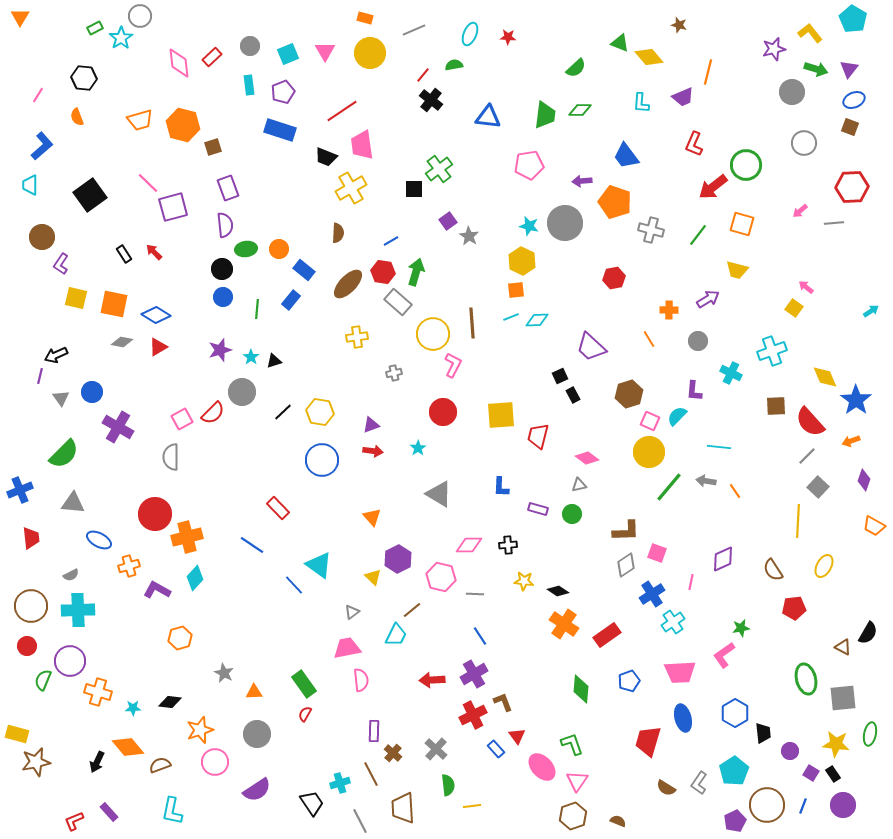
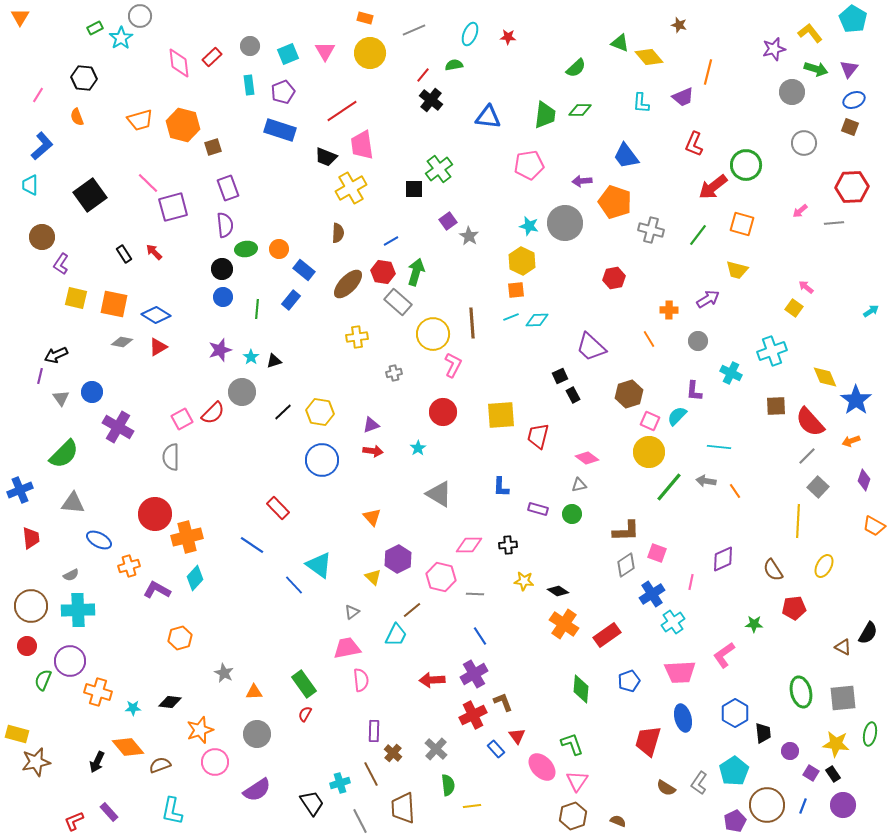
green star at (741, 628): moved 13 px right, 4 px up; rotated 12 degrees clockwise
green ellipse at (806, 679): moved 5 px left, 13 px down
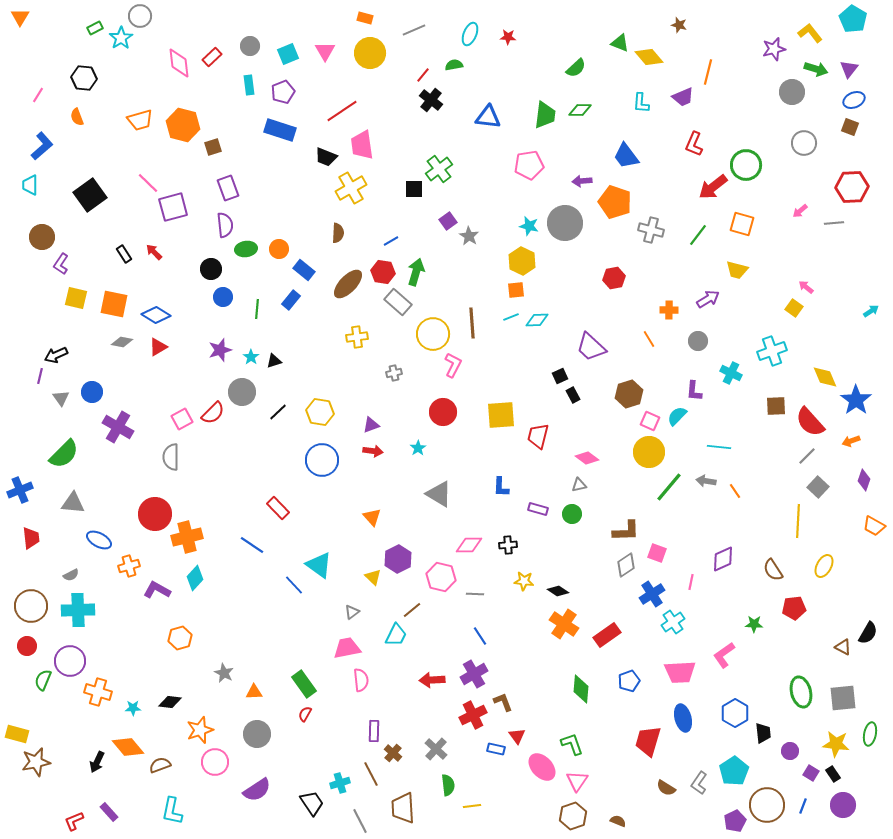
black circle at (222, 269): moved 11 px left
black line at (283, 412): moved 5 px left
blue rectangle at (496, 749): rotated 36 degrees counterclockwise
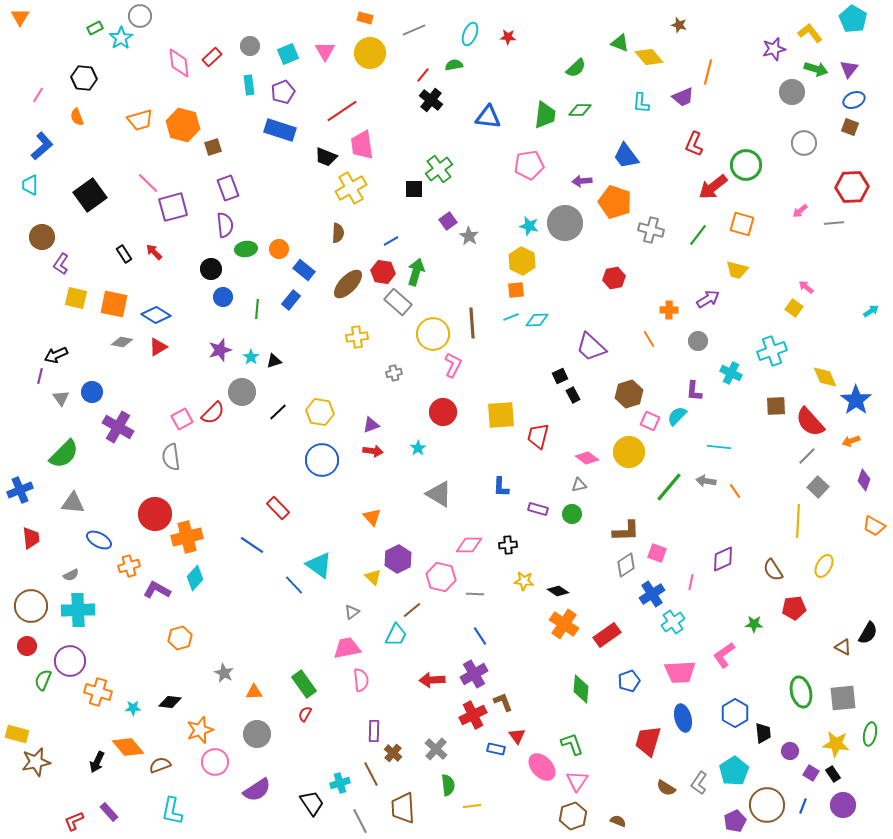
yellow circle at (649, 452): moved 20 px left
gray semicircle at (171, 457): rotated 8 degrees counterclockwise
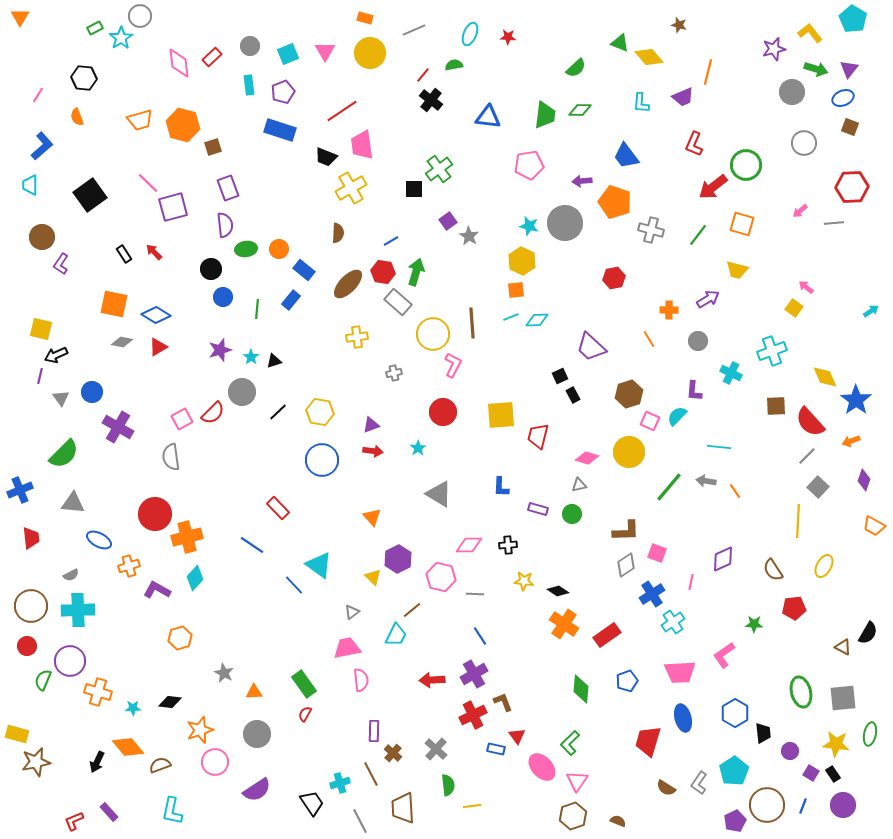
blue ellipse at (854, 100): moved 11 px left, 2 px up
yellow square at (76, 298): moved 35 px left, 31 px down
pink diamond at (587, 458): rotated 20 degrees counterclockwise
blue pentagon at (629, 681): moved 2 px left
green L-shape at (572, 744): moved 2 px left, 1 px up; rotated 115 degrees counterclockwise
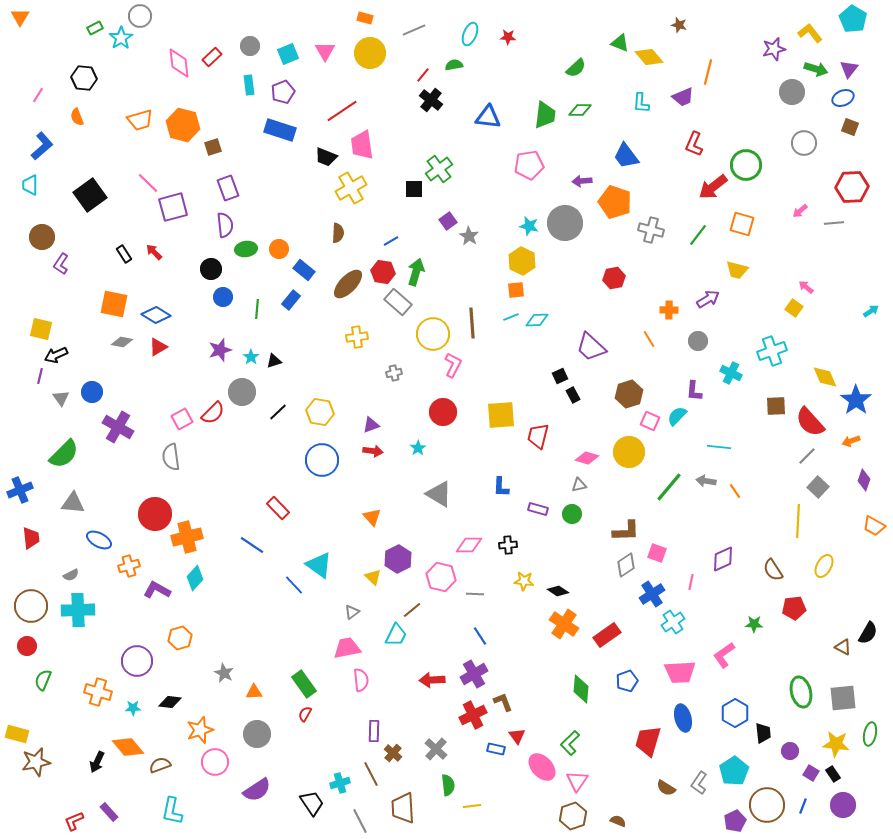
purple circle at (70, 661): moved 67 px right
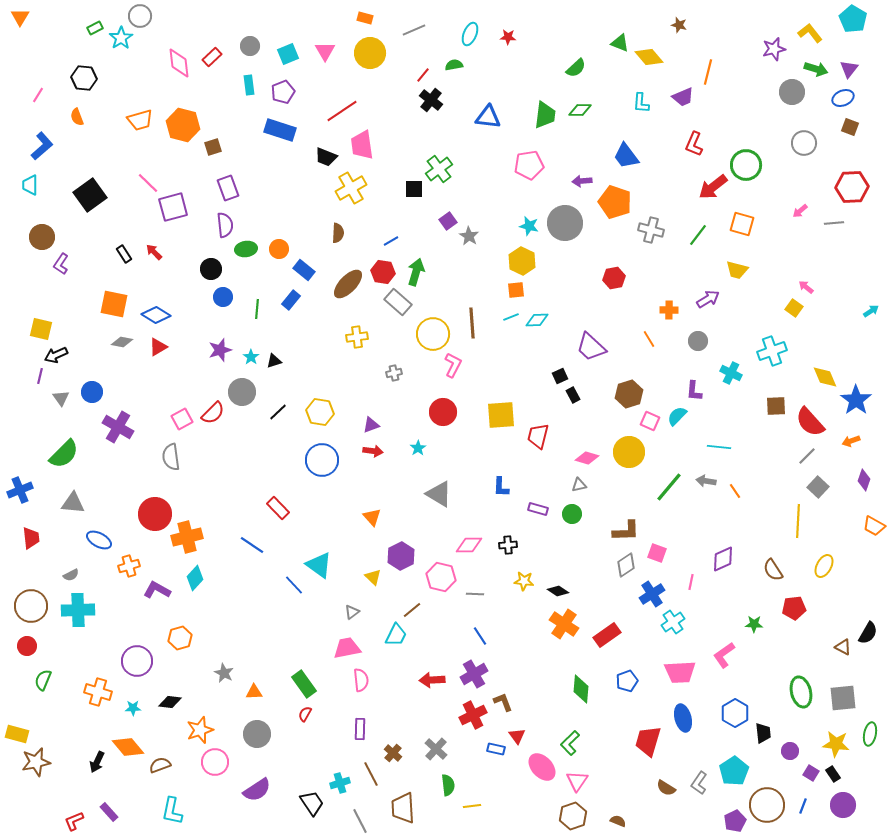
purple hexagon at (398, 559): moved 3 px right, 3 px up
purple rectangle at (374, 731): moved 14 px left, 2 px up
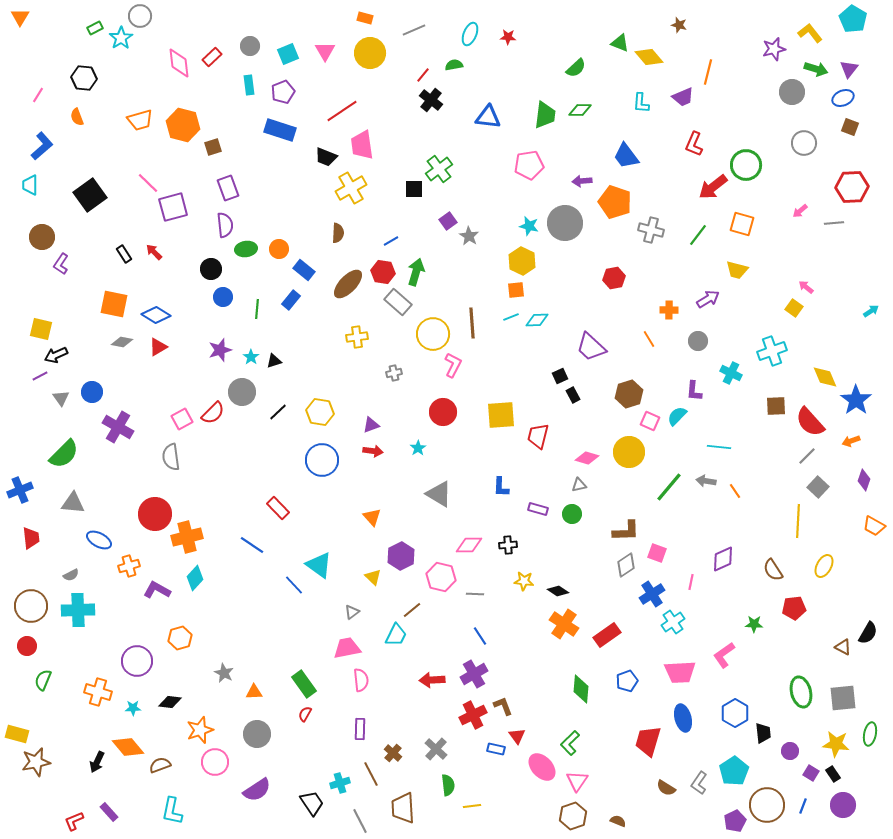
purple line at (40, 376): rotated 49 degrees clockwise
brown L-shape at (503, 702): moved 4 px down
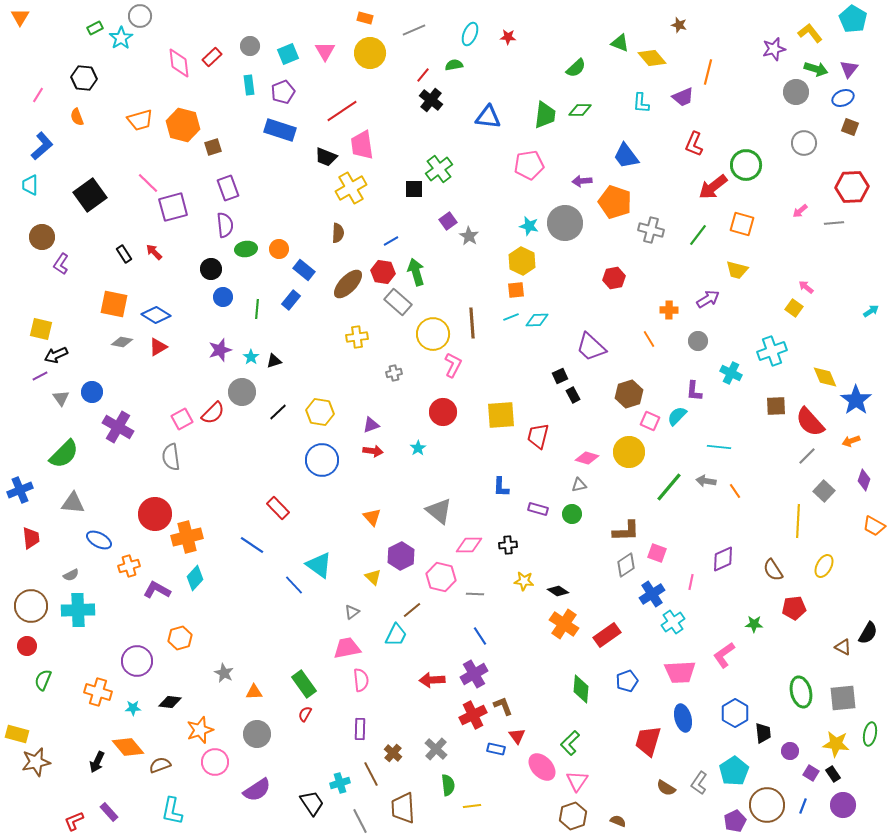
yellow diamond at (649, 57): moved 3 px right, 1 px down
gray circle at (792, 92): moved 4 px right
green arrow at (416, 272): rotated 32 degrees counterclockwise
gray square at (818, 487): moved 6 px right, 4 px down
gray triangle at (439, 494): moved 17 px down; rotated 8 degrees clockwise
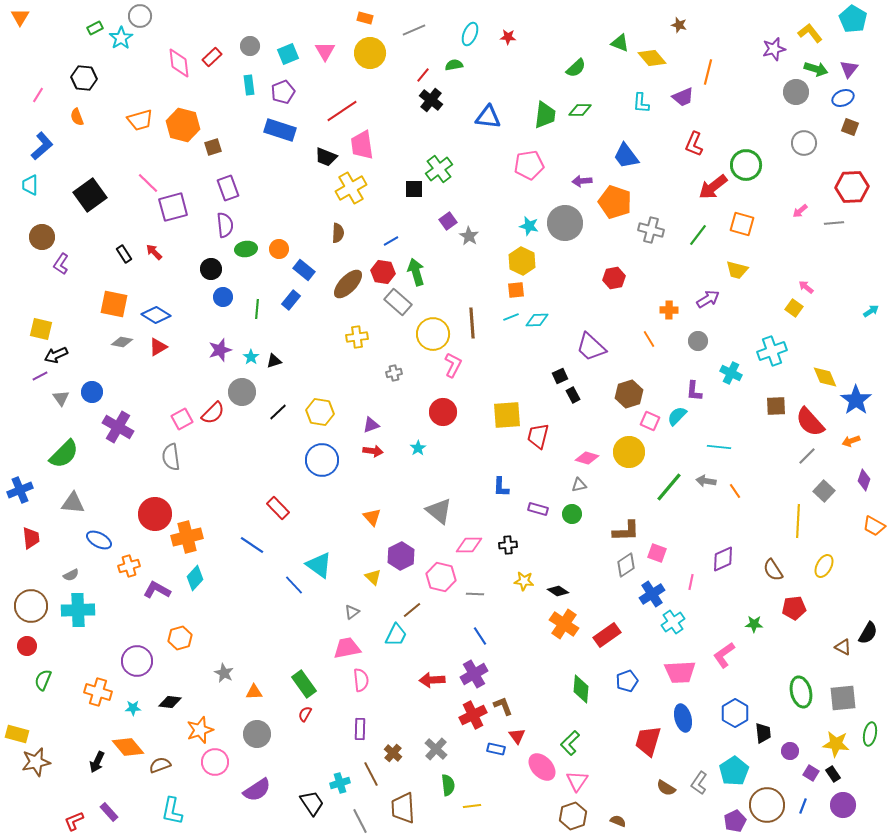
yellow square at (501, 415): moved 6 px right
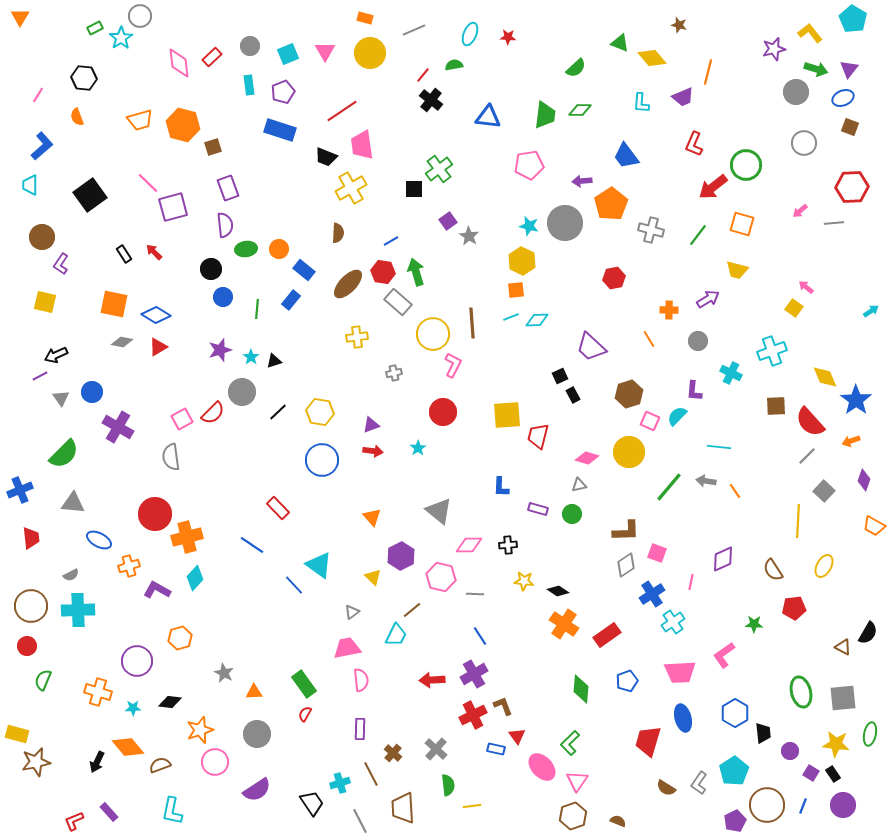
orange pentagon at (615, 202): moved 4 px left, 2 px down; rotated 20 degrees clockwise
yellow square at (41, 329): moved 4 px right, 27 px up
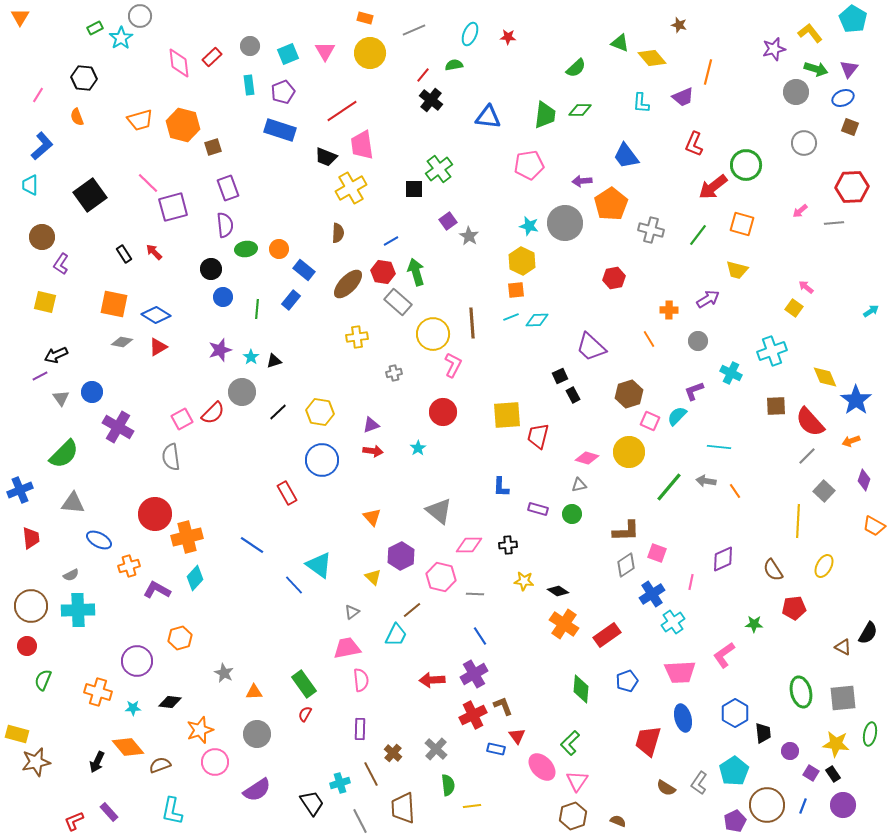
purple L-shape at (694, 391): rotated 65 degrees clockwise
red rectangle at (278, 508): moved 9 px right, 15 px up; rotated 15 degrees clockwise
